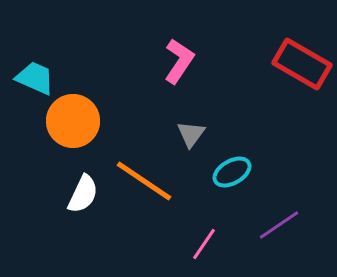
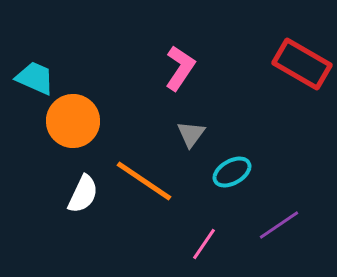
pink L-shape: moved 1 px right, 7 px down
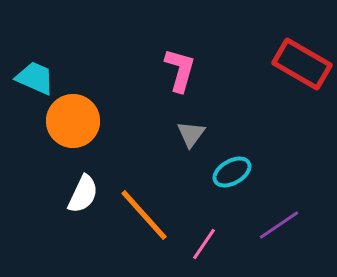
pink L-shape: moved 2 px down; rotated 18 degrees counterclockwise
orange line: moved 34 px down; rotated 14 degrees clockwise
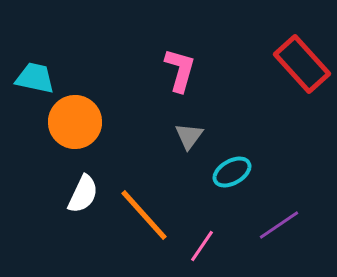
red rectangle: rotated 18 degrees clockwise
cyan trapezoid: rotated 12 degrees counterclockwise
orange circle: moved 2 px right, 1 px down
gray triangle: moved 2 px left, 2 px down
pink line: moved 2 px left, 2 px down
